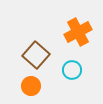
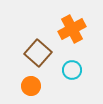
orange cross: moved 6 px left, 3 px up
brown square: moved 2 px right, 2 px up
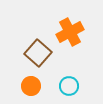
orange cross: moved 2 px left, 3 px down
cyan circle: moved 3 px left, 16 px down
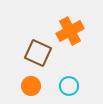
orange cross: moved 1 px up
brown square: rotated 16 degrees counterclockwise
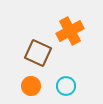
cyan circle: moved 3 px left
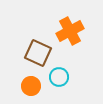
cyan circle: moved 7 px left, 9 px up
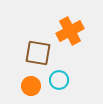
brown square: rotated 16 degrees counterclockwise
cyan circle: moved 3 px down
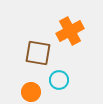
orange circle: moved 6 px down
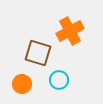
brown square: rotated 8 degrees clockwise
orange circle: moved 9 px left, 8 px up
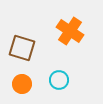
orange cross: rotated 28 degrees counterclockwise
brown square: moved 16 px left, 5 px up
